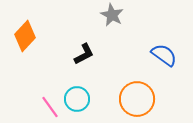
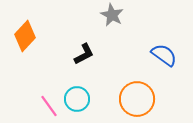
pink line: moved 1 px left, 1 px up
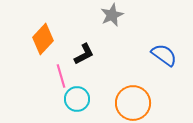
gray star: rotated 20 degrees clockwise
orange diamond: moved 18 px right, 3 px down
orange circle: moved 4 px left, 4 px down
pink line: moved 12 px right, 30 px up; rotated 20 degrees clockwise
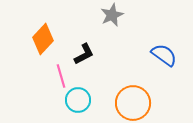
cyan circle: moved 1 px right, 1 px down
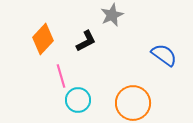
black L-shape: moved 2 px right, 13 px up
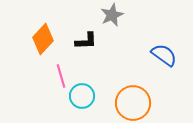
black L-shape: rotated 25 degrees clockwise
cyan circle: moved 4 px right, 4 px up
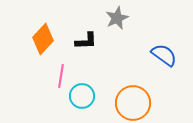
gray star: moved 5 px right, 3 px down
pink line: rotated 25 degrees clockwise
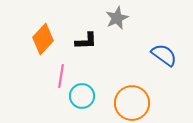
orange circle: moved 1 px left
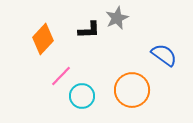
black L-shape: moved 3 px right, 11 px up
pink line: rotated 35 degrees clockwise
orange circle: moved 13 px up
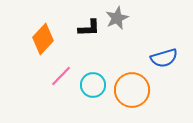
black L-shape: moved 2 px up
blue semicircle: moved 3 px down; rotated 128 degrees clockwise
cyan circle: moved 11 px right, 11 px up
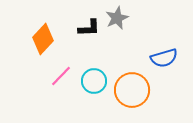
cyan circle: moved 1 px right, 4 px up
